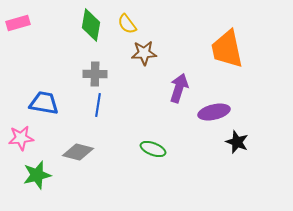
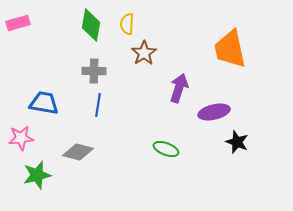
yellow semicircle: rotated 40 degrees clockwise
orange trapezoid: moved 3 px right
brown star: rotated 30 degrees counterclockwise
gray cross: moved 1 px left, 3 px up
green ellipse: moved 13 px right
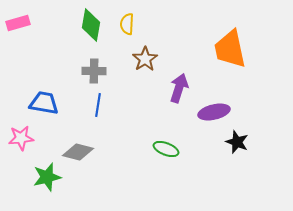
brown star: moved 1 px right, 6 px down
green star: moved 10 px right, 2 px down
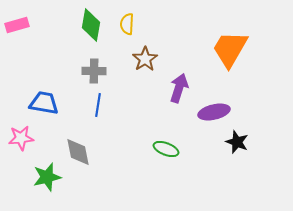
pink rectangle: moved 1 px left, 2 px down
orange trapezoid: rotated 42 degrees clockwise
gray diamond: rotated 64 degrees clockwise
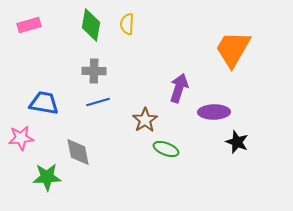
pink rectangle: moved 12 px right
orange trapezoid: moved 3 px right
brown star: moved 61 px down
blue line: moved 3 px up; rotated 65 degrees clockwise
purple ellipse: rotated 12 degrees clockwise
green star: rotated 12 degrees clockwise
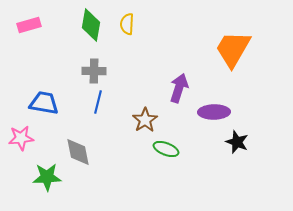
blue line: rotated 60 degrees counterclockwise
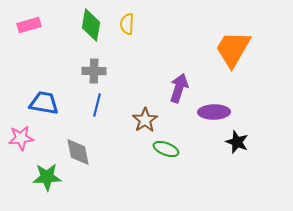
blue line: moved 1 px left, 3 px down
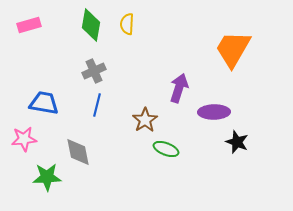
gray cross: rotated 25 degrees counterclockwise
pink star: moved 3 px right, 1 px down
